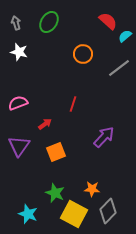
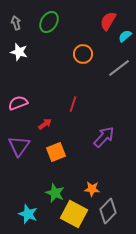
red semicircle: rotated 102 degrees counterclockwise
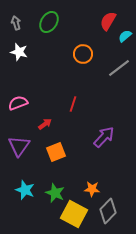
cyan star: moved 3 px left, 24 px up
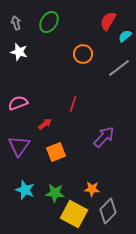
green star: rotated 18 degrees counterclockwise
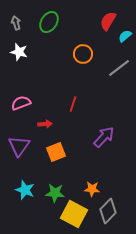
pink semicircle: moved 3 px right
red arrow: rotated 32 degrees clockwise
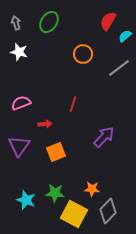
cyan star: moved 1 px right, 10 px down
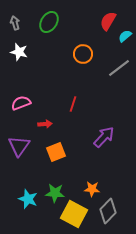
gray arrow: moved 1 px left
cyan star: moved 2 px right, 1 px up
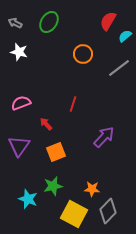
gray arrow: rotated 48 degrees counterclockwise
red arrow: moved 1 px right; rotated 128 degrees counterclockwise
green star: moved 2 px left, 7 px up; rotated 18 degrees counterclockwise
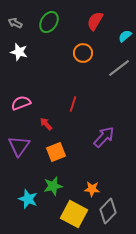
red semicircle: moved 13 px left
orange circle: moved 1 px up
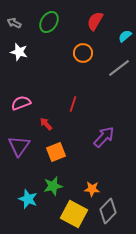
gray arrow: moved 1 px left
